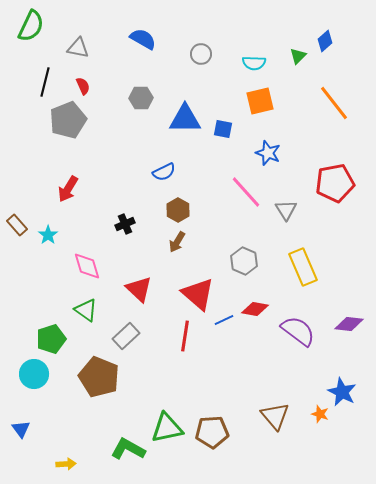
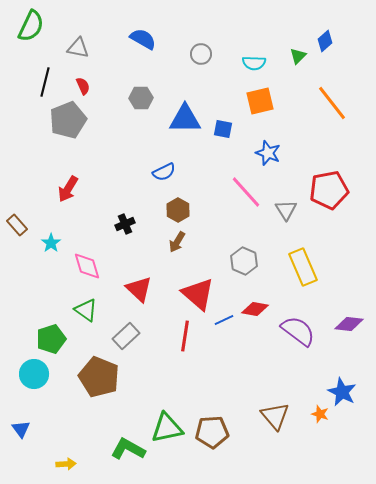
orange line at (334, 103): moved 2 px left
red pentagon at (335, 183): moved 6 px left, 7 px down
cyan star at (48, 235): moved 3 px right, 8 px down
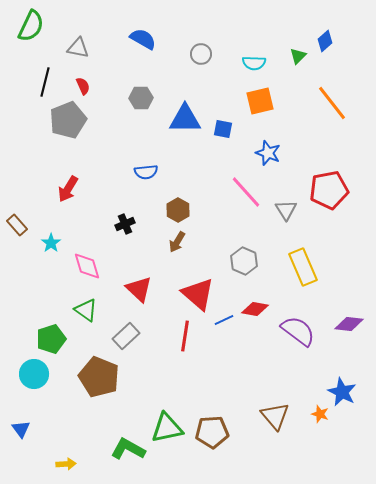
blue semicircle at (164, 172): moved 18 px left; rotated 20 degrees clockwise
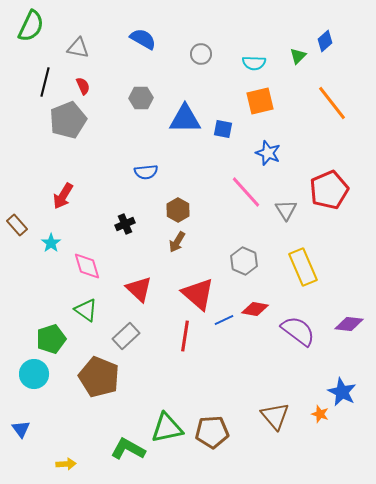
red arrow at (68, 189): moved 5 px left, 7 px down
red pentagon at (329, 190): rotated 12 degrees counterclockwise
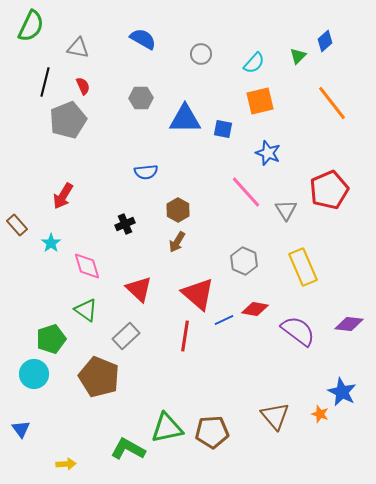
cyan semicircle at (254, 63): rotated 50 degrees counterclockwise
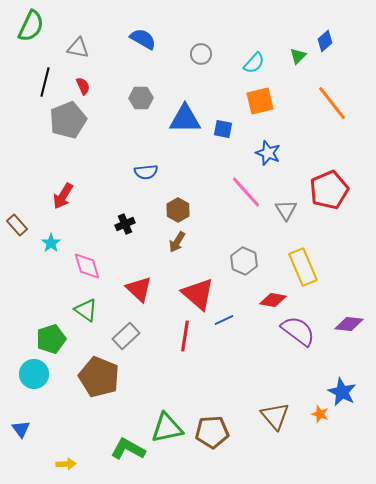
red diamond at (255, 309): moved 18 px right, 9 px up
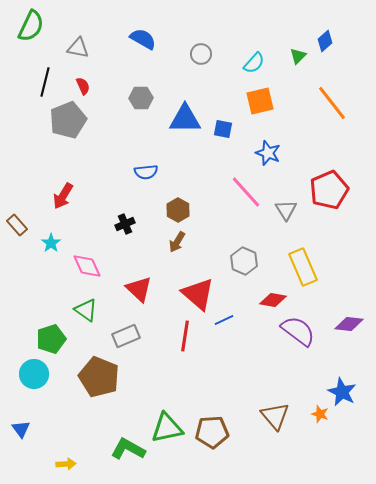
pink diamond at (87, 266): rotated 8 degrees counterclockwise
gray rectangle at (126, 336): rotated 20 degrees clockwise
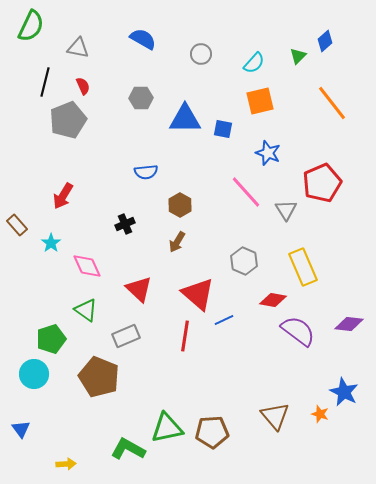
red pentagon at (329, 190): moved 7 px left, 7 px up
brown hexagon at (178, 210): moved 2 px right, 5 px up
blue star at (342, 392): moved 2 px right
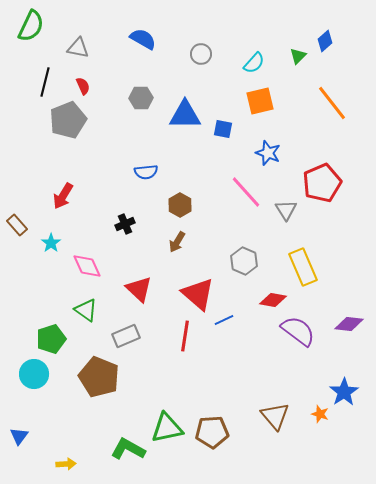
blue triangle at (185, 119): moved 4 px up
blue star at (344, 392): rotated 12 degrees clockwise
blue triangle at (21, 429): moved 2 px left, 7 px down; rotated 12 degrees clockwise
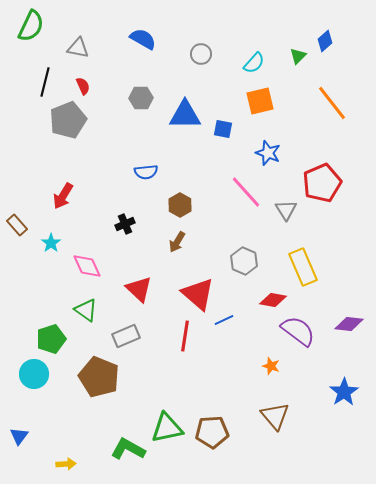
orange star at (320, 414): moved 49 px left, 48 px up
